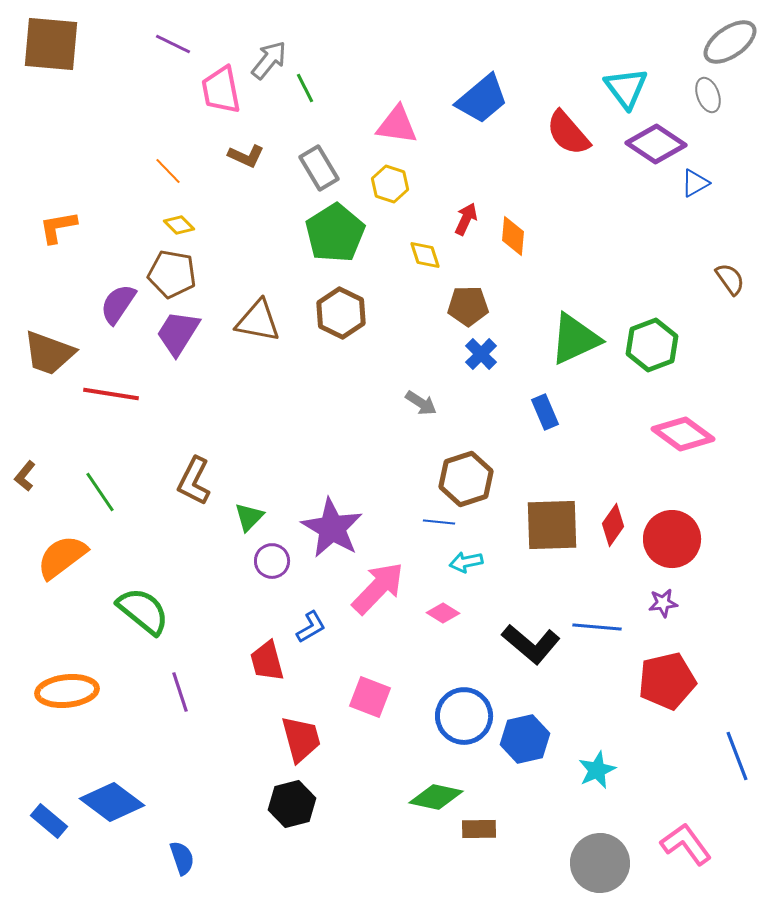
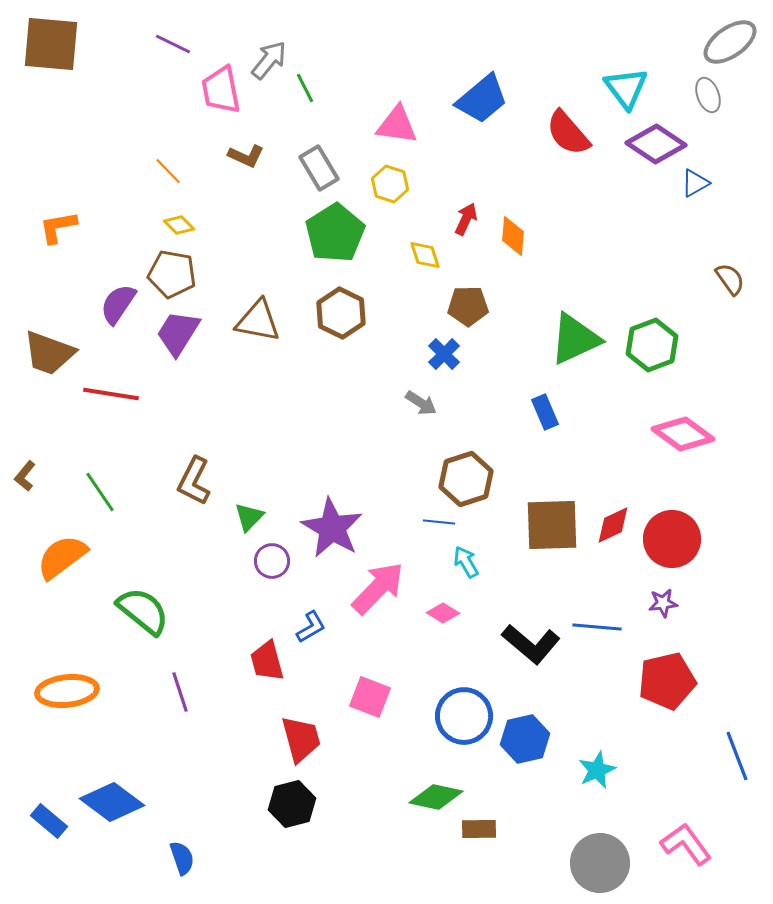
blue cross at (481, 354): moved 37 px left
red diamond at (613, 525): rotated 30 degrees clockwise
cyan arrow at (466, 562): rotated 72 degrees clockwise
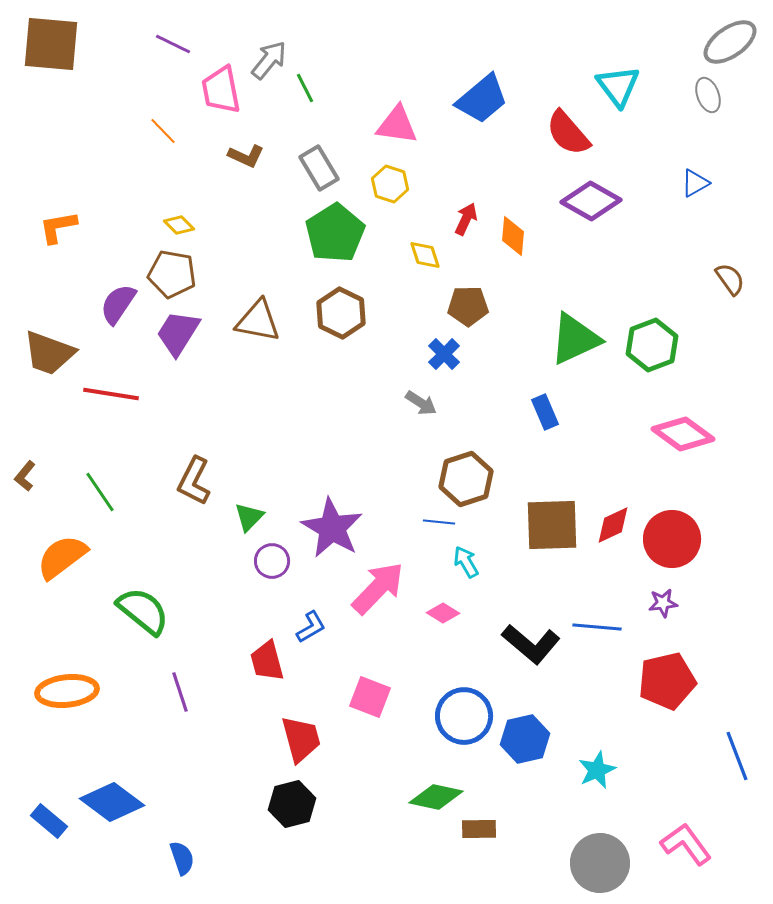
cyan triangle at (626, 88): moved 8 px left, 2 px up
purple diamond at (656, 144): moved 65 px left, 57 px down; rotated 4 degrees counterclockwise
orange line at (168, 171): moved 5 px left, 40 px up
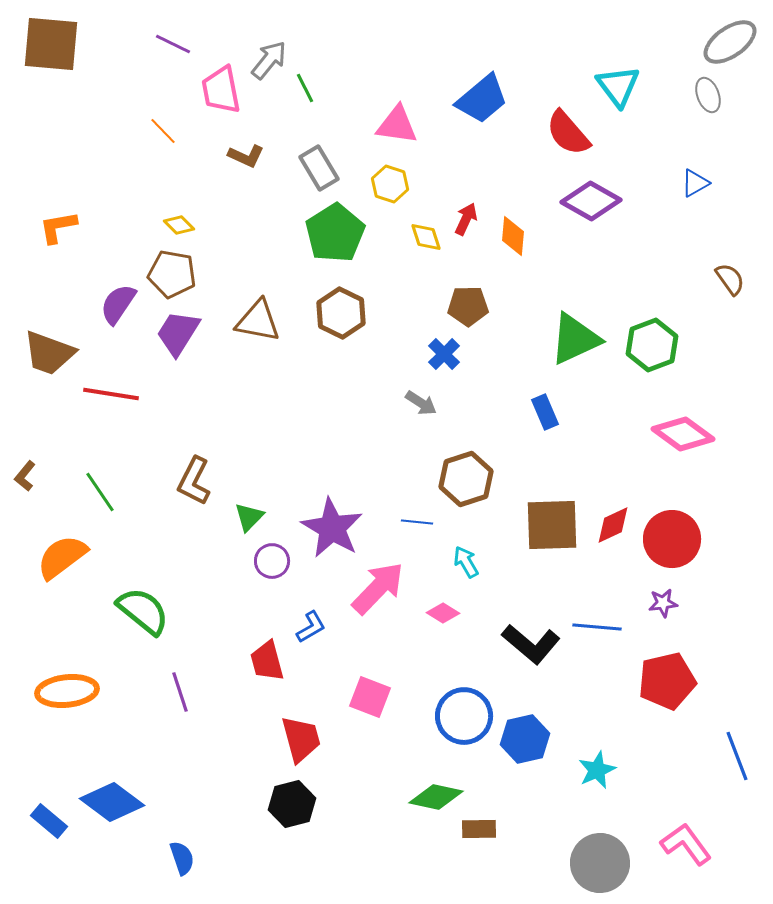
yellow diamond at (425, 255): moved 1 px right, 18 px up
blue line at (439, 522): moved 22 px left
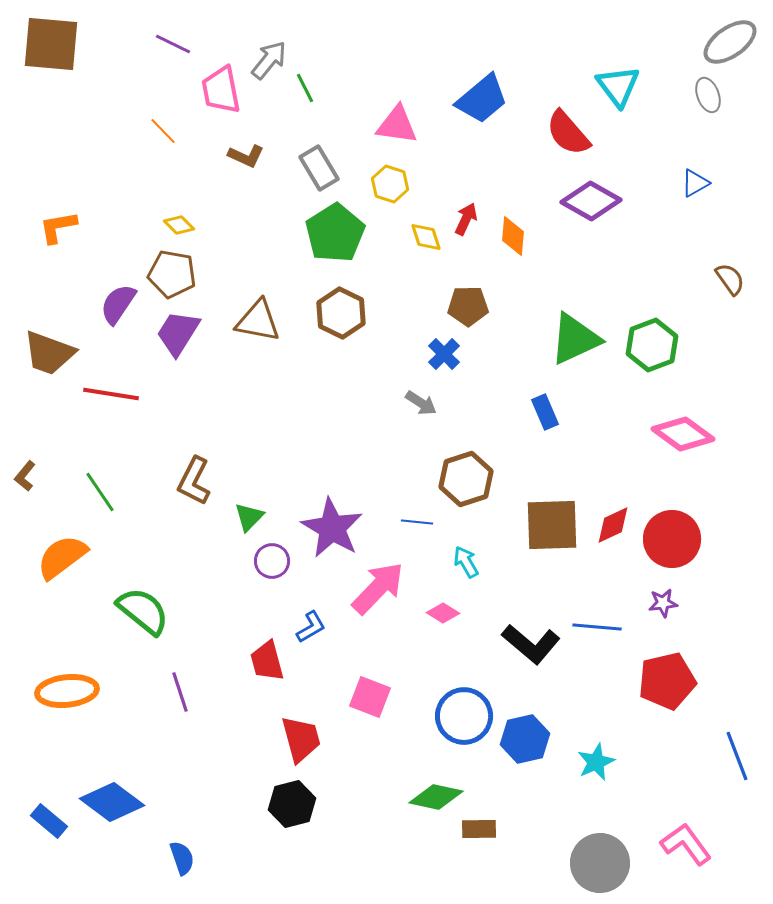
cyan star at (597, 770): moved 1 px left, 8 px up
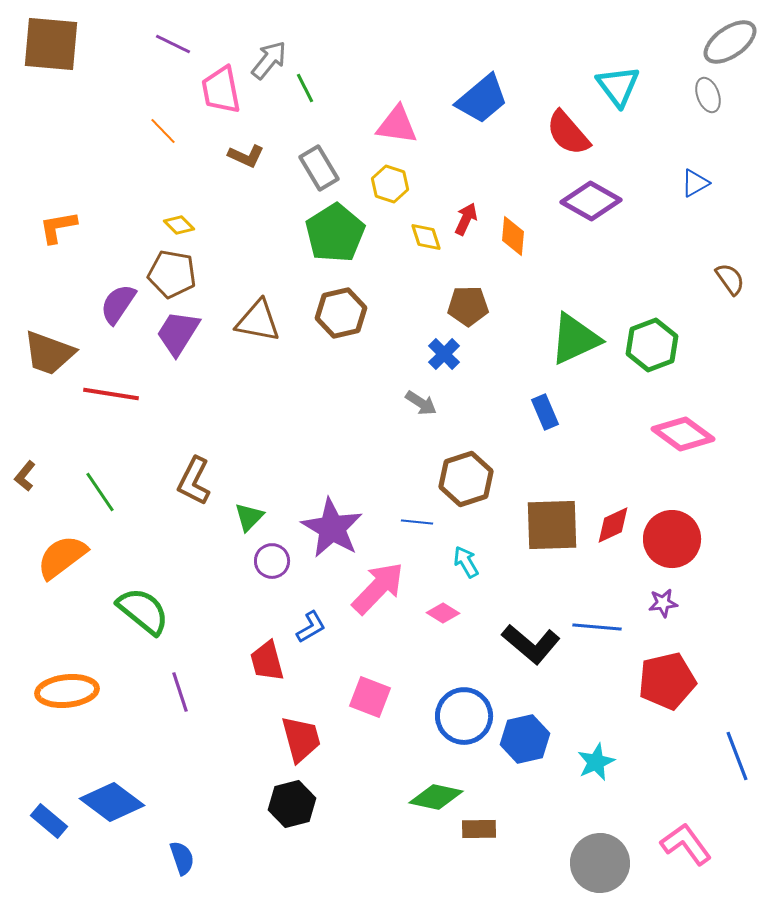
brown hexagon at (341, 313): rotated 21 degrees clockwise
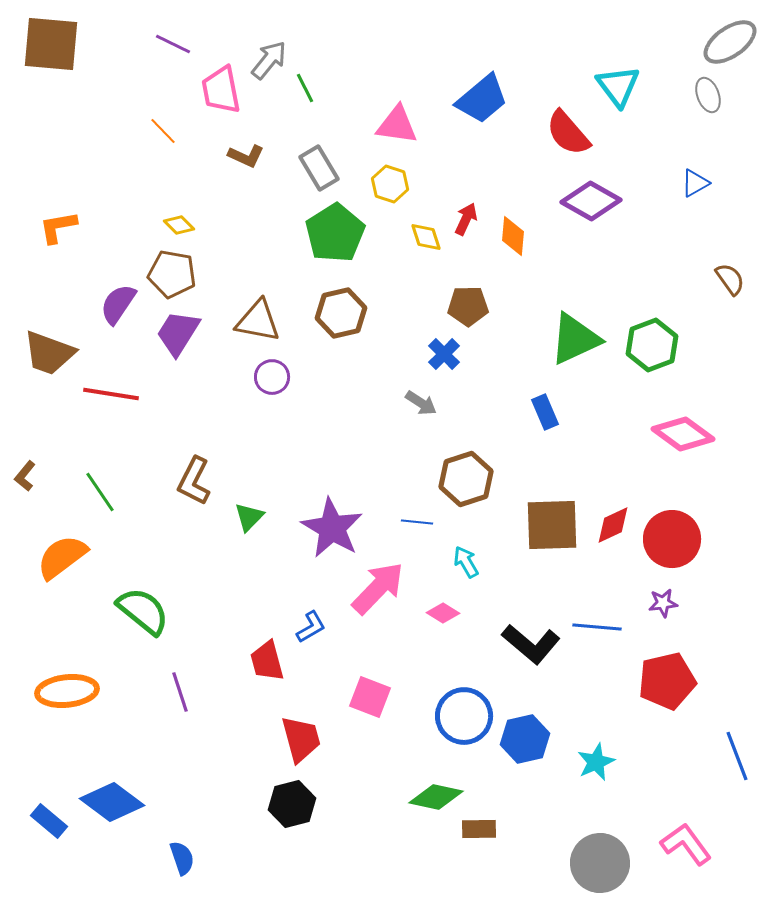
purple circle at (272, 561): moved 184 px up
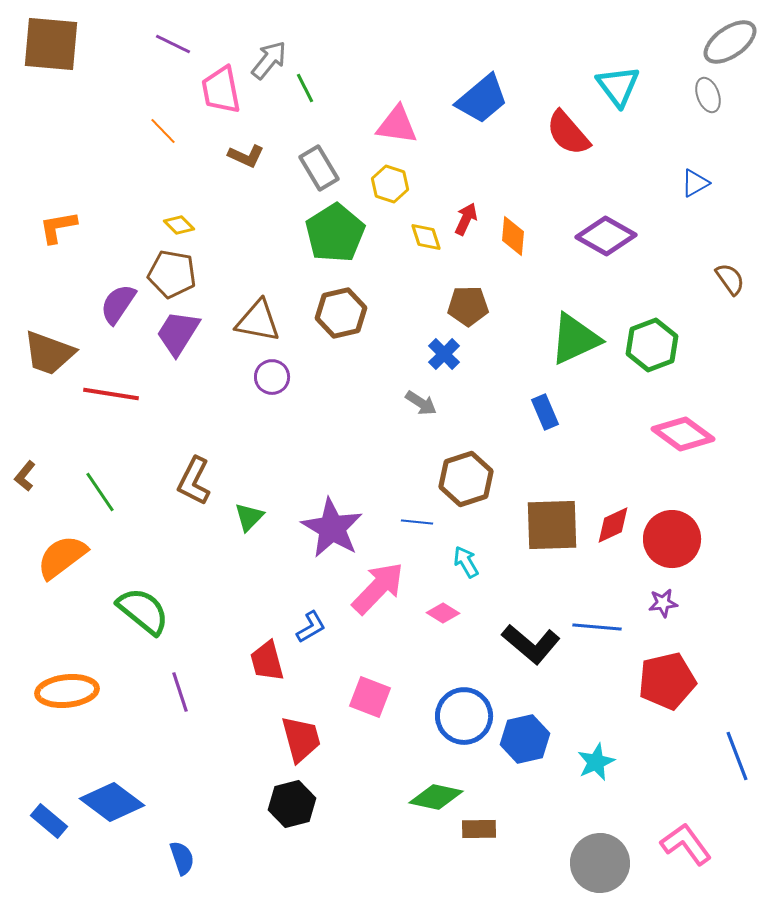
purple diamond at (591, 201): moved 15 px right, 35 px down
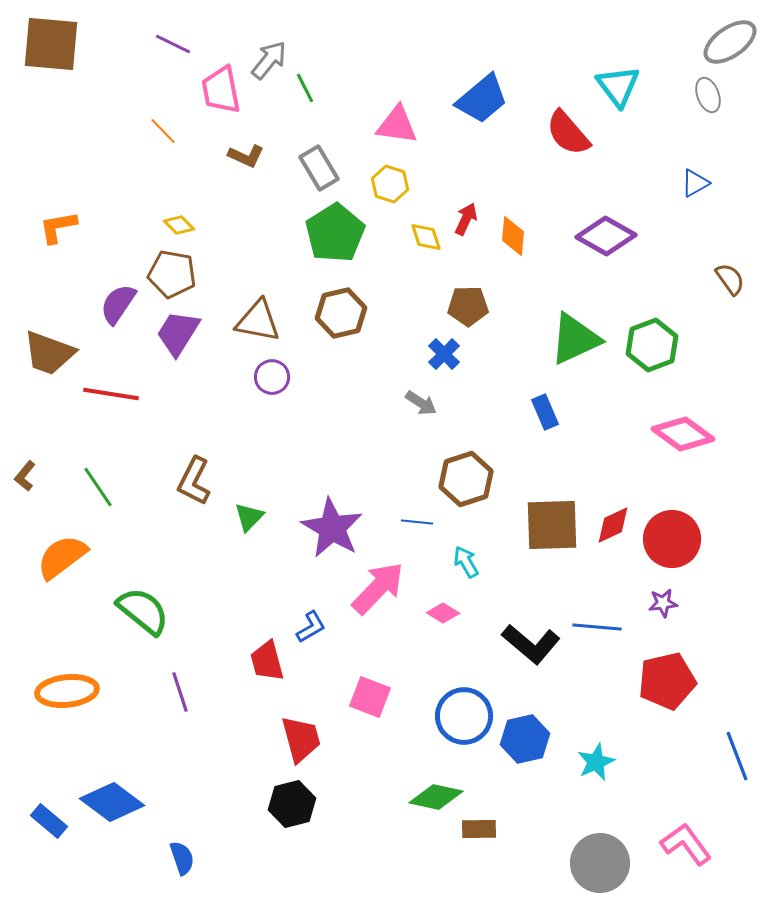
green line at (100, 492): moved 2 px left, 5 px up
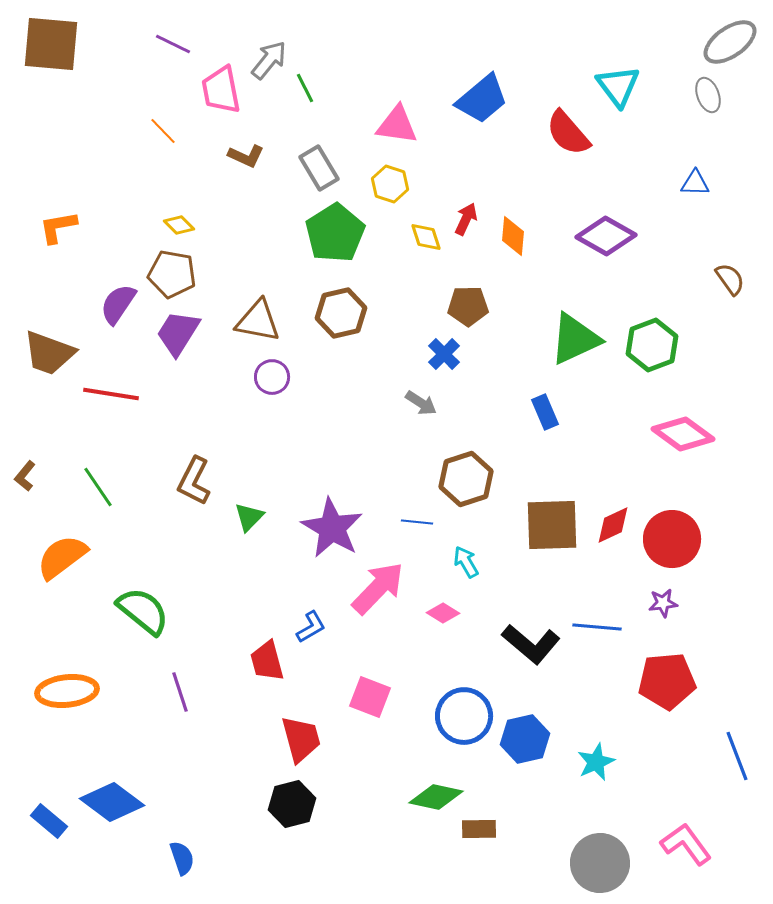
blue triangle at (695, 183): rotated 32 degrees clockwise
red pentagon at (667, 681): rotated 8 degrees clockwise
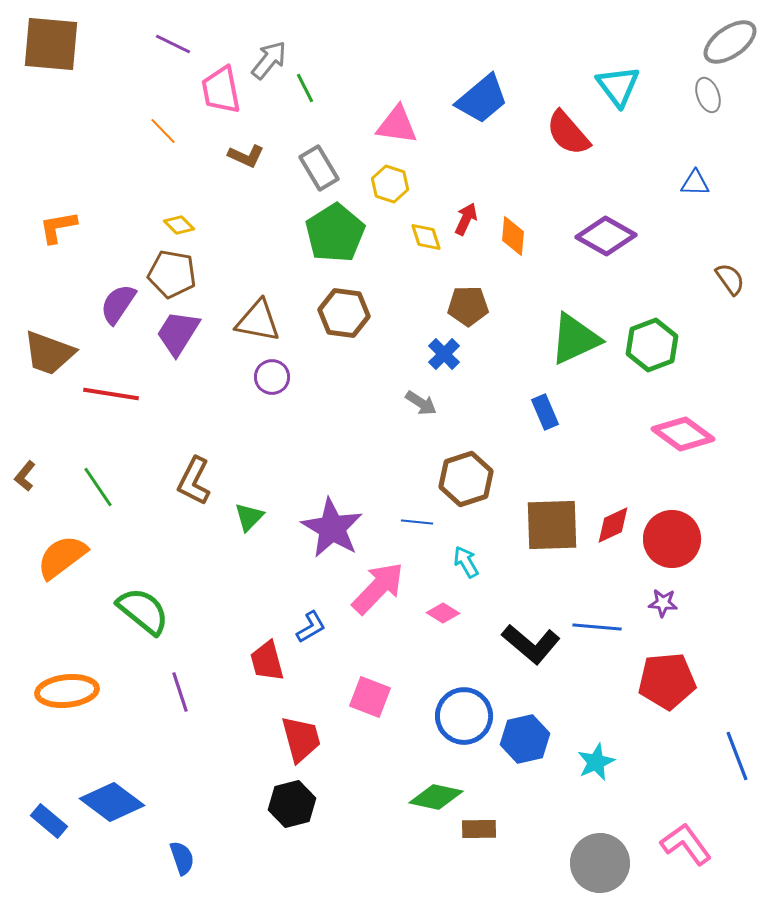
brown hexagon at (341, 313): moved 3 px right; rotated 21 degrees clockwise
purple star at (663, 603): rotated 12 degrees clockwise
